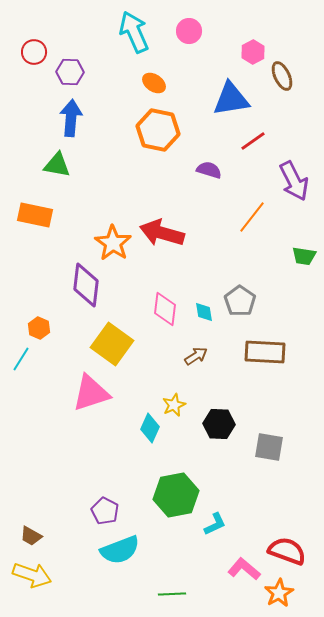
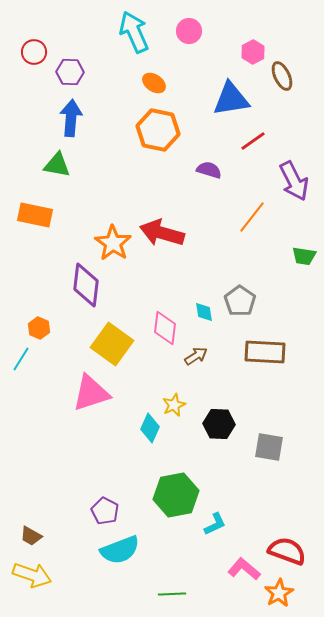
pink diamond at (165, 309): moved 19 px down
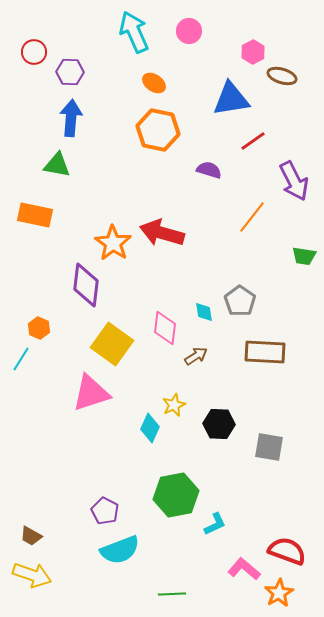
brown ellipse at (282, 76): rotated 48 degrees counterclockwise
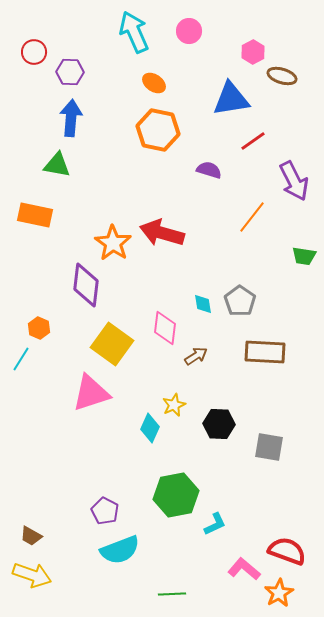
cyan diamond at (204, 312): moved 1 px left, 8 px up
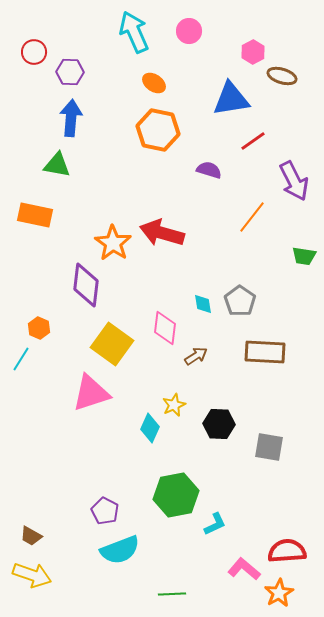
red semicircle at (287, 551): rotated 24 degrees counterclockwise
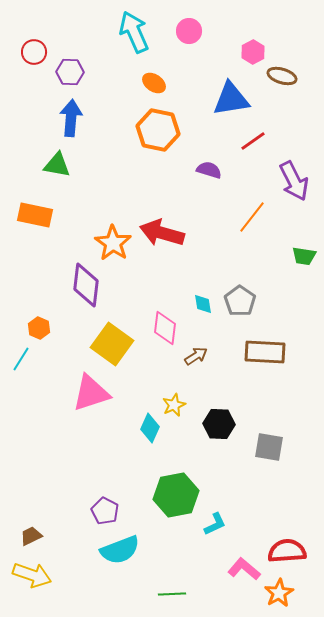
brown trapezoid at (31, 536): rotated 125 degrees clockwise
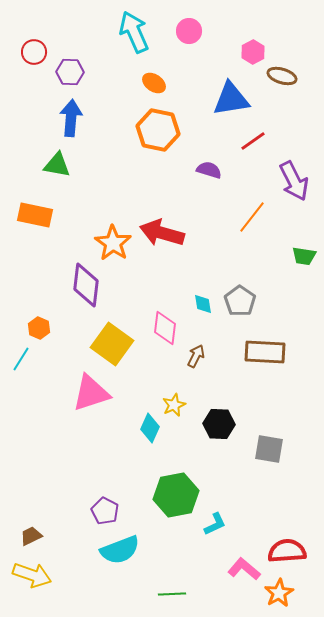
brown arrow at (196, 356): rotated 30 degrees counterclockwise
gray square at (269, 447): moved 2 px down
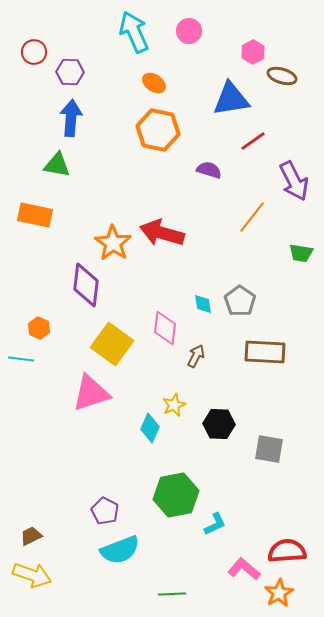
green trapezoid at (304, 256): moved 3 px left, 3 px up
cyan line at (21, 359): rotated 65 degrees clockwise
